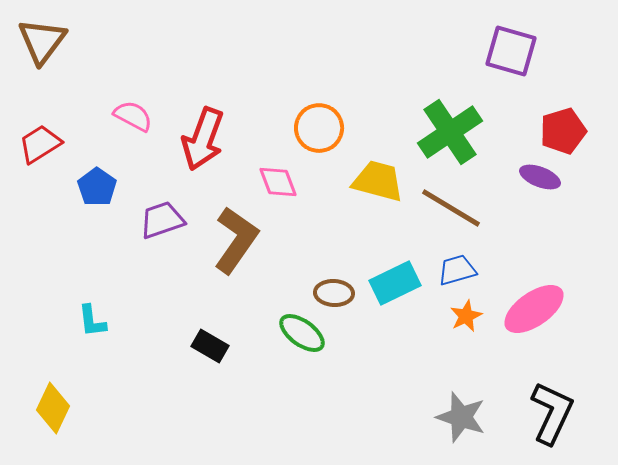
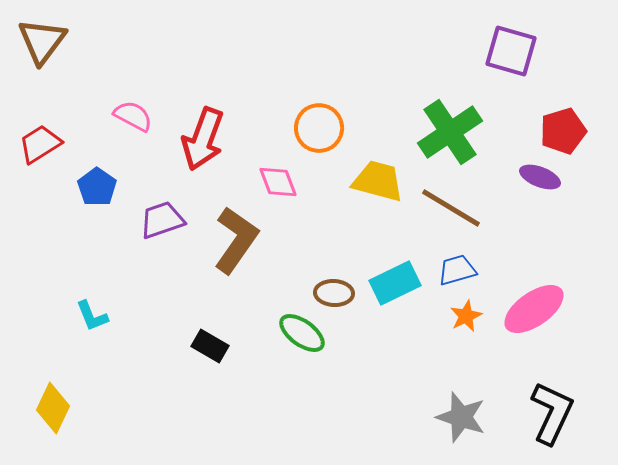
cyan L-shape: moved 5 px up; rotated 15 degrees counterclockwise
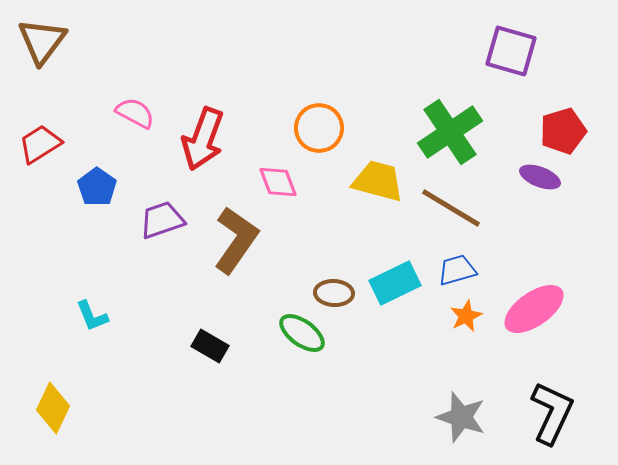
pink semicircle: moved 2 px right, 3 px up
